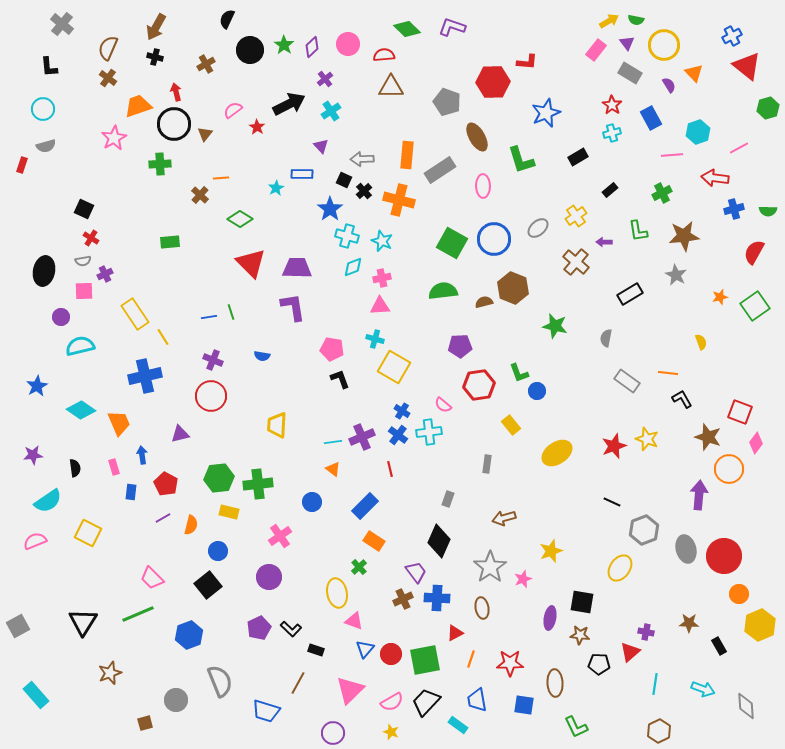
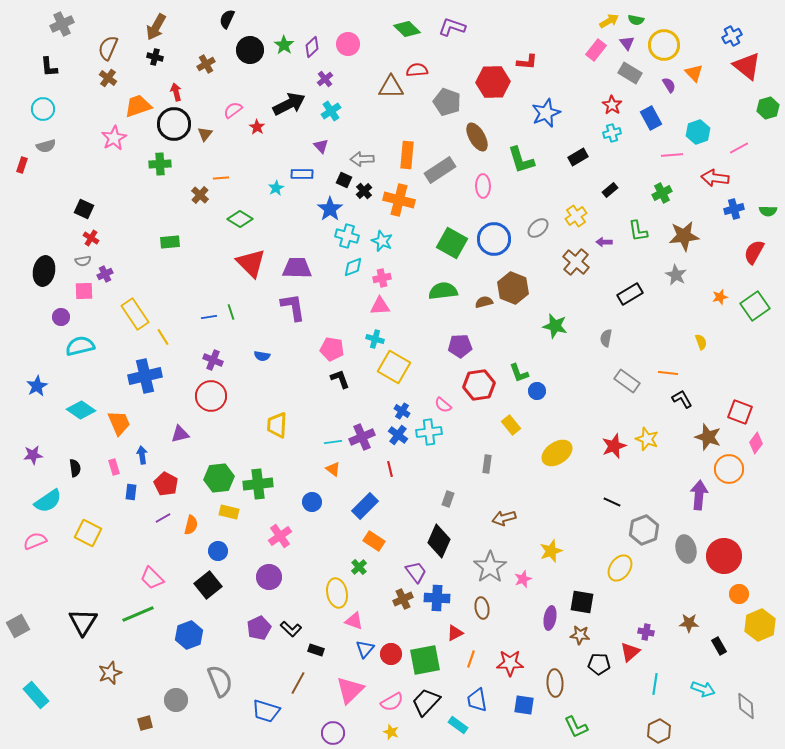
gray cross at (62, 24): rotated 25 degrees clockwise
red semicircle at (384, 55): moved 33 px right, 15 px down
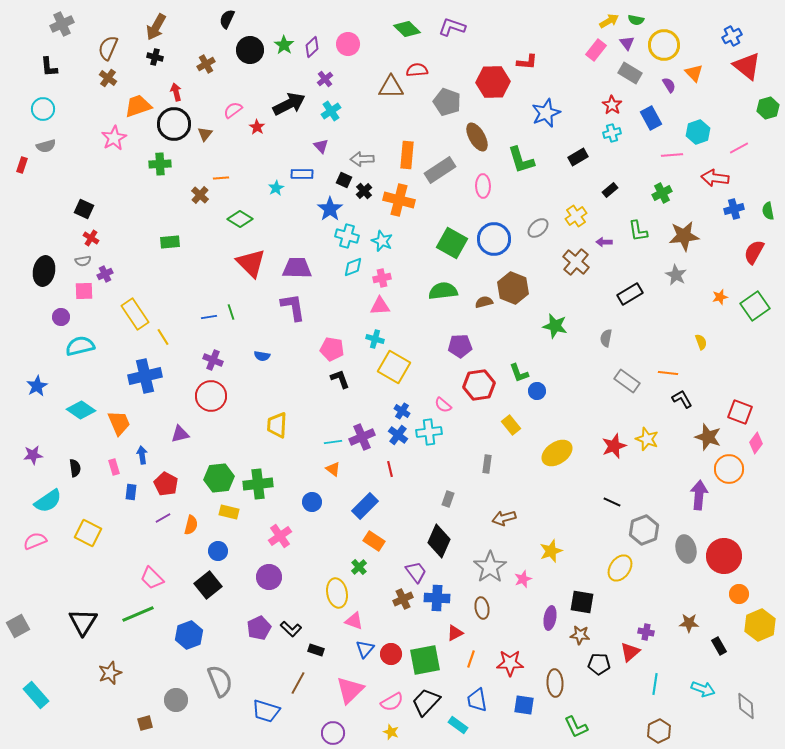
green semicircle at (768, 211): rotated 78 degrees clockwise
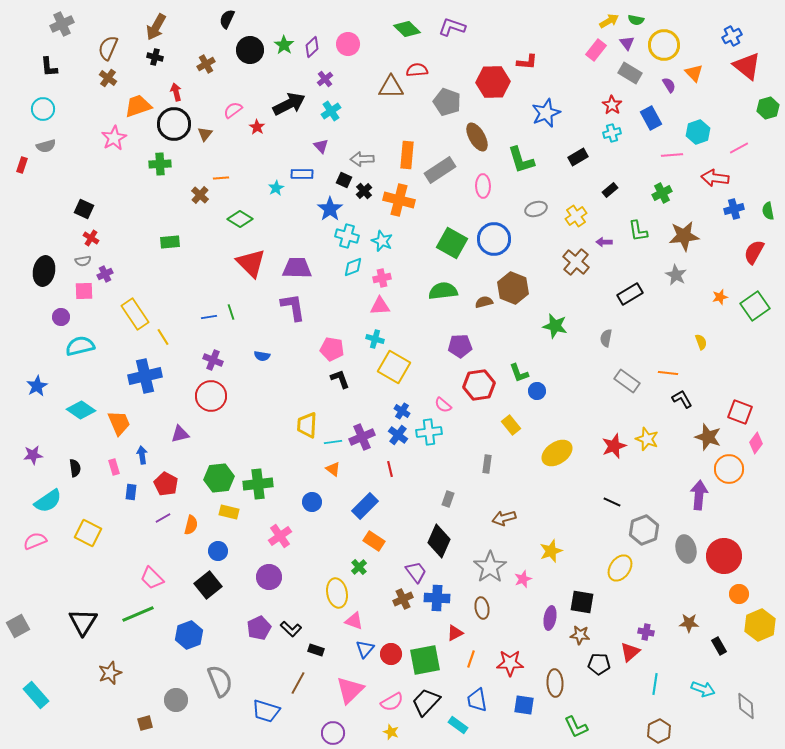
gray ellipse at (538, 228): moved 2 px left, 19 px up; rotated 25 degrees clockwise
yellow trapezoid at (277, 425): moved 30 px right
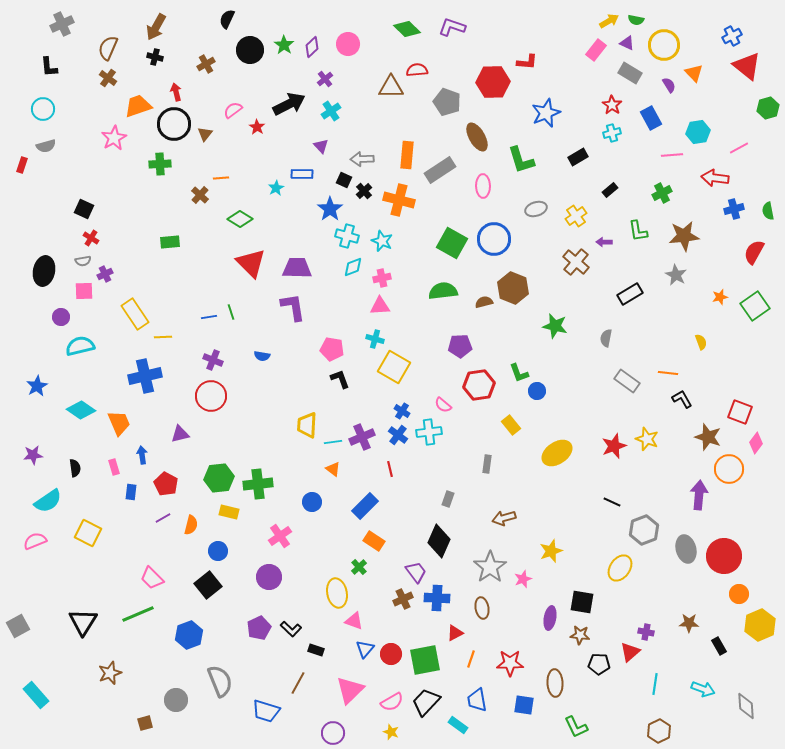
purple triangle at (627, 43): rotated 28 degrees counterclockwise
cyan hexagon at (698, 132): rotated 10 degrees clockwise
yellow line at (163, 337): rotated 60 degrees counterclockwise
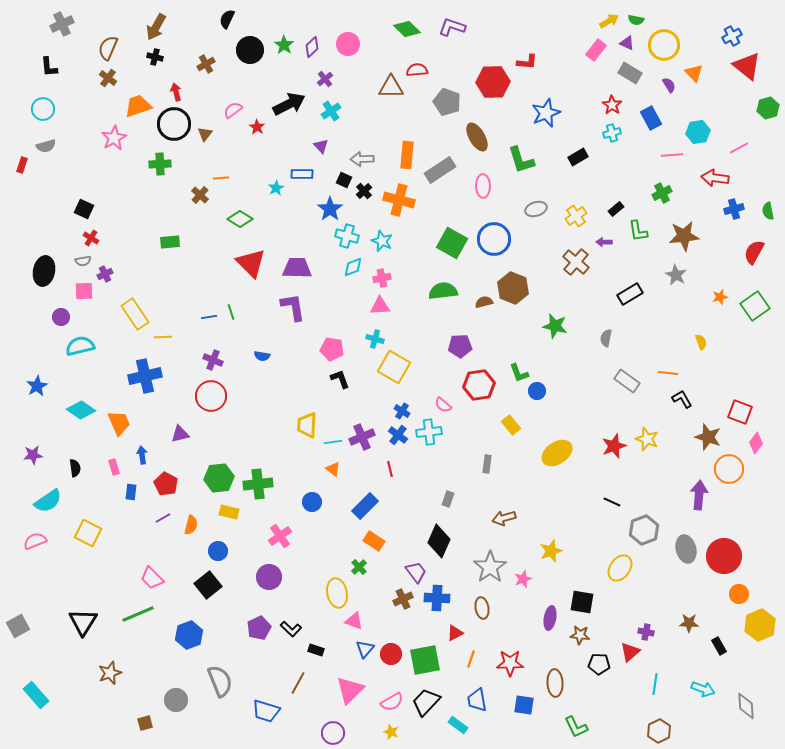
black rectangle at (610, 190): moved 6 px right, 19 px down
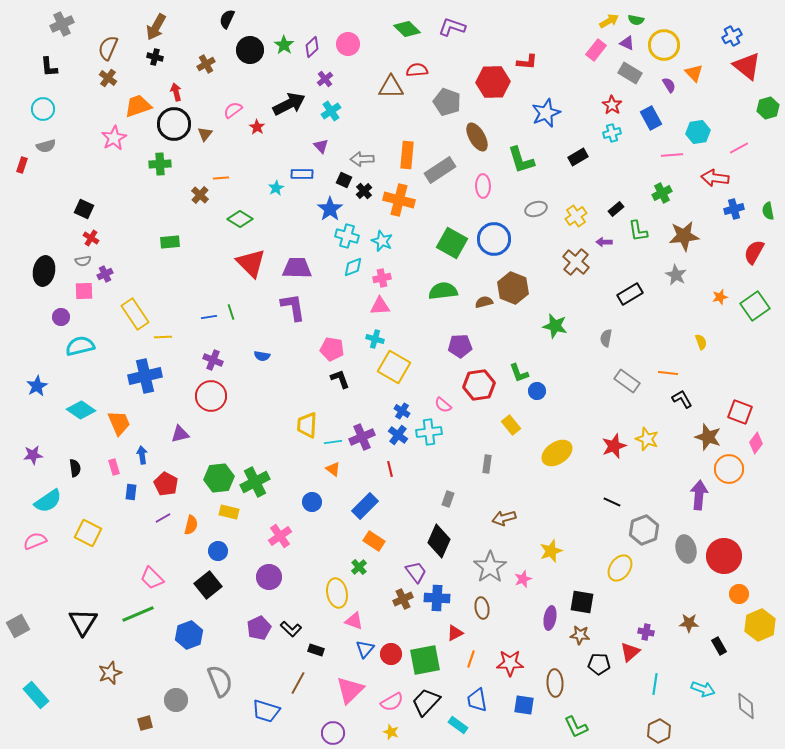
green cross at (258, 484): moved 3 px left, 2 px up; rotated 20 degrees counterclockwise
